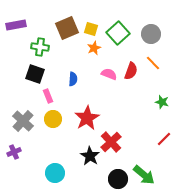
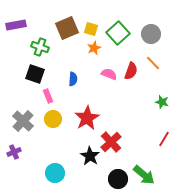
green cross: rotated 12 degrees clockwise
red line: rotated 14 degrees counterclockwise
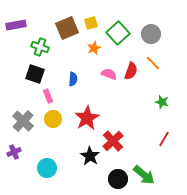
yellow square: moved 6 px up; rotated 32 degrees counterclockwise
red cross: moved 2 px right, 1 px up
cyan circle: moved 8 px left, 5 px up
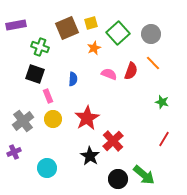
gray cross: rotated 10 degrees clockwise
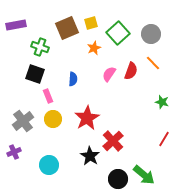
pink semicircle: rotated 77 degrees counterclockwise
cyan circle: moved 2 px right, 3 px up
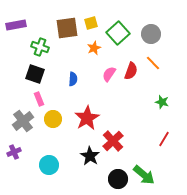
brown square: rotated 15 degrees clockwise
pink rectangle: moved 9 px left, 3 px down
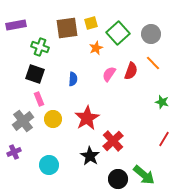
orange star: moved 2 px right
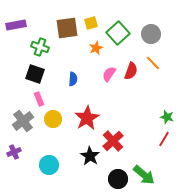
green star: moved 5 px right, 15 px down
